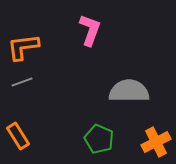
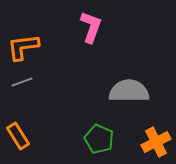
pink L-shape: moved 1 px right, 3 px up
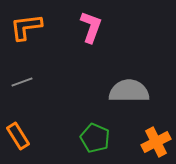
orange L-shape: moved 3 px right, 20 px up
green pentagon: moved 4 px left, 1 px up
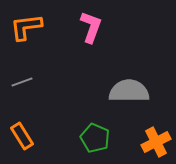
orange rectangle: moved 4 px right
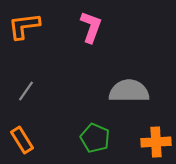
orange L-shape: moved 2 px left, 1 px up
gray line: moved 4 px right, 9 px down; rotated 35 degrees counterclockwise
orange rectangle: moved 4 px down
orange cross: rotated 24 degrees clockwise
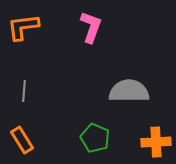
orange L-shape: moved 1 px left, 1 px down
gray line: moved 2 px left; rotated 30 degrees counterclockwise
